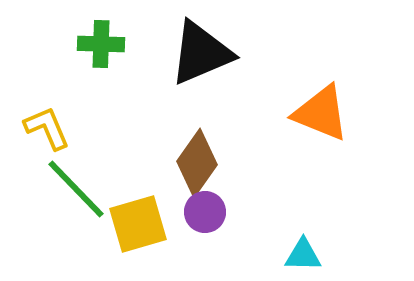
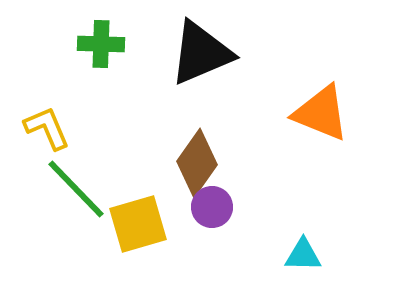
purple circle: moved 7 px right, 5 px up
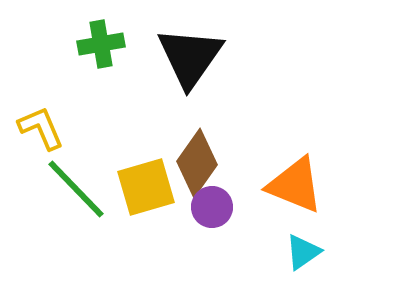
green cross: rotated 12 degrees counterclockwise
black triangle: moved 11 px left, 4 px down; rotated 32 degrees counterclockwise
orange triangle: moved 26 px left, 72 px down
yellow L-shape: moved 6 px left
yellow square: moved 8 px right, 37 px up
cyan triangle: moved 3 px up; rotated 36 degrees counterclockwise
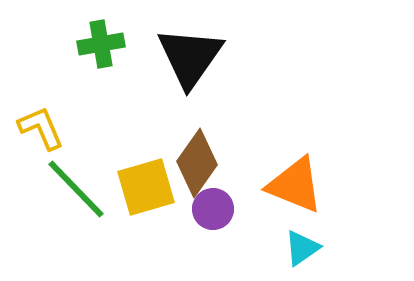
purple circle: moved 1 px right, 2 px down
cyan triangle: moved 1 px left, 4 px up
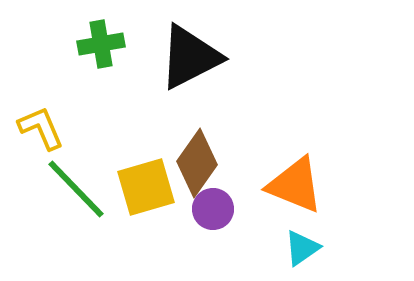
black triangle: rotated 28 degrees clockwise
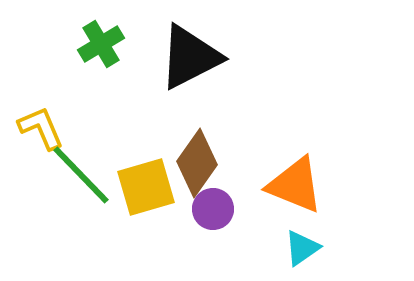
green cross: rotated 21 degrees counterclockwise
green line: moved 5 px right, 14 px up
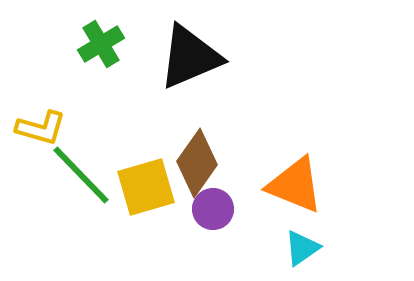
black triangle: rotated 4 degrees clockwise
yellow L-shape: rotated 129 degrees clockwise
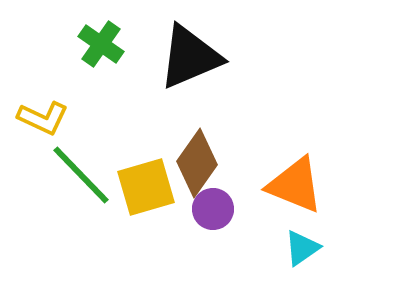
green cross: rotated 24 degrees counterclockwise
yellow L-shape: moved 2 px right, 10 px up; rotated 9 degrees clockwise
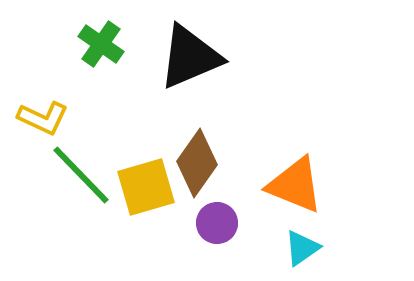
purple circle: moved 4 px right, 14 px down
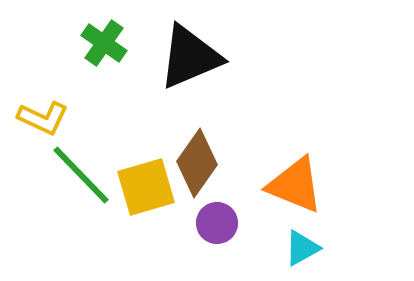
green cross: moved 3 px right, 1 px up
cyan triangle: rotated 6 degrees clockwise
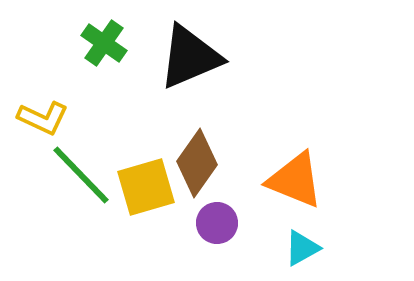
orange triangle: moved 5 px up
